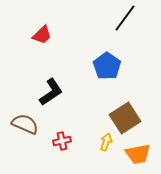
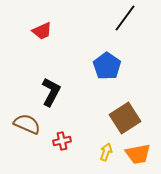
red trapezoid: moved 4 px up; rotated 20 degrees clockwise
black L-shape: rotated 28 degrees counterclockwise
brown semicircle: moved 2 px right
yellow arrow: moved 10 px down
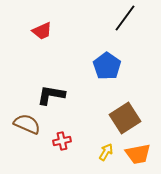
black L-shape: moved 3 px down; rotated 108 degrees counterclockwise
yellow arrow: rotated 12 degrees clockwise
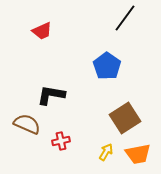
red cross: moved 1 px left
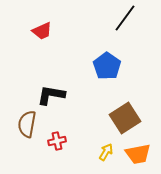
brown semicircle: rotated 104 degrees counterclockwise
red cross: moved 4 px left
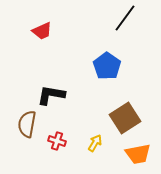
red cross: rotated 30 degrees clockwise
yellow arrow: moved 11 px left, 9 px up
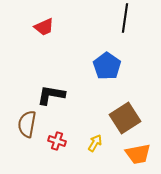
black line: rotated 28 degrees counterclockwise
red trapezoid: moved 2 px right, 4 px up
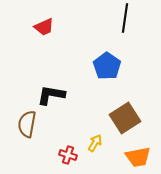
red cross: moved 11 px right, 14 px down
orange trapezoid: moved 3 px down
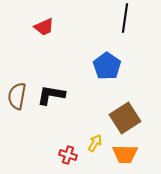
brown semicircle: moved 10 px left, 28 px up
orange trapezoid: moved 13 px left, 3 px up; rotated 12 degrees clockwise
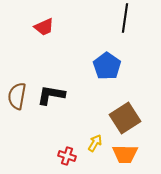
red cross: moved 1 px left, 1 px down
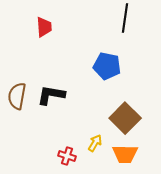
red trapezoid: rotated 70 degrees counterclockwise
blue pentagon: rotated 24 degrees counterclockwise
brown square: rotated 12 degrees counterclockwise
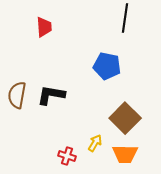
brown semicircle: moved 1 px up
